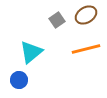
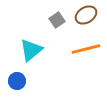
cyan triangle: moved 2 px up
blue circle: moved 2 px left, 1 px down
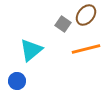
brown ellipse: rotated 20 degrees counterclockwise
gray square: moved 6 px right, 4 px down; rotated 21 degrees counterclockwise
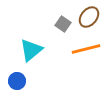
brown ellipse: moved 3 px right, 2 px down
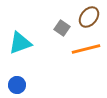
gray square: moved 1 px left, 4 px down
cyan triangle: moved 11 px left, 7 px up; rotated 20 degrees clockwise
blue circle: moved 4 px down
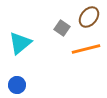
cyan triangle: rotated 20 degrees counterclockwise
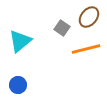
cyan triangle: moved 2 px up
blue circle: moved 1 px right
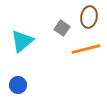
brown ellipse: rotated 30 degrees counterclockwise
cyan triangle: moved 2 px right
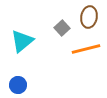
gray square: rotated 14 degrees clockwise
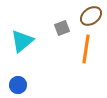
brown ellipse: moved 2 px right, 1 px up; rotated 45 degrees clockwise
gray square: rotated 21 degrees clockwise
orange line: rotated 68 degrees counterclockwise
